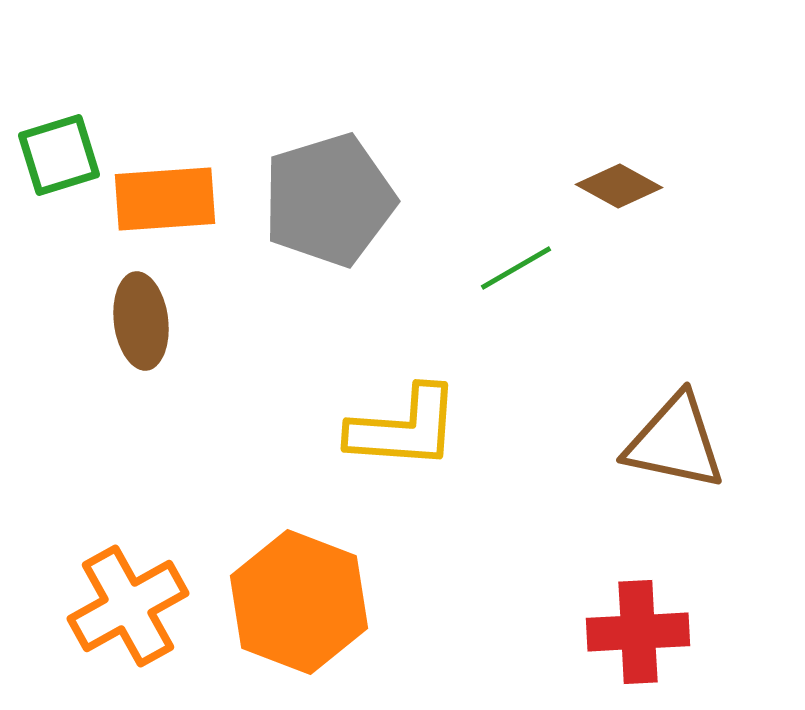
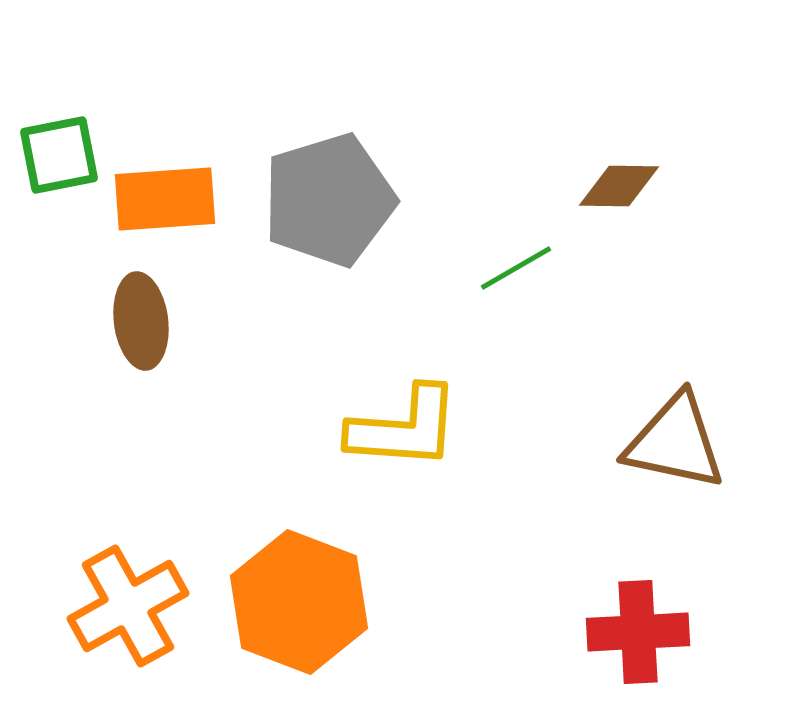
green square: rotated 6 degrees clockwise
brown diamond: rotated 28 degrees counterclockwise
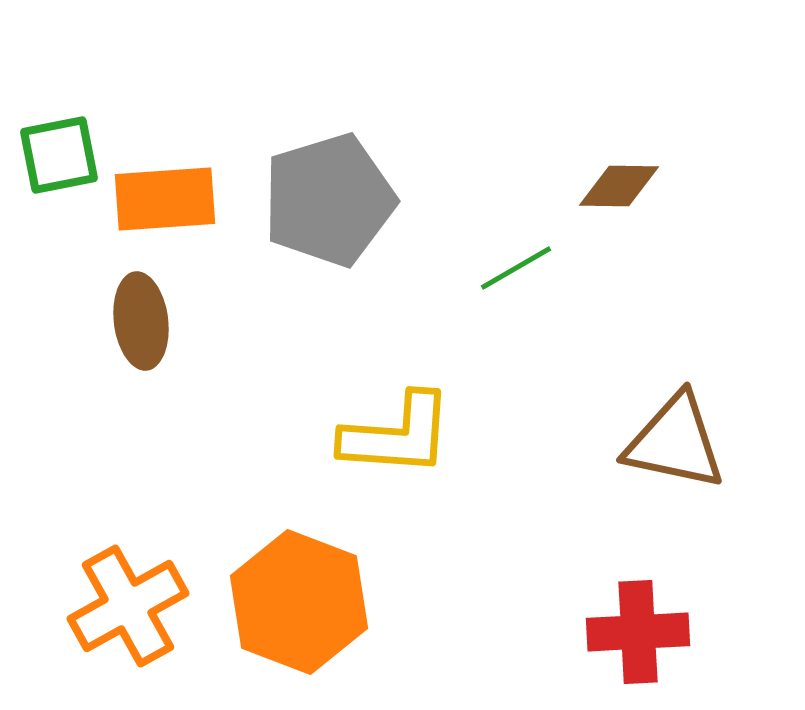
yellow L-shape: moved 7 px left, 7 px down
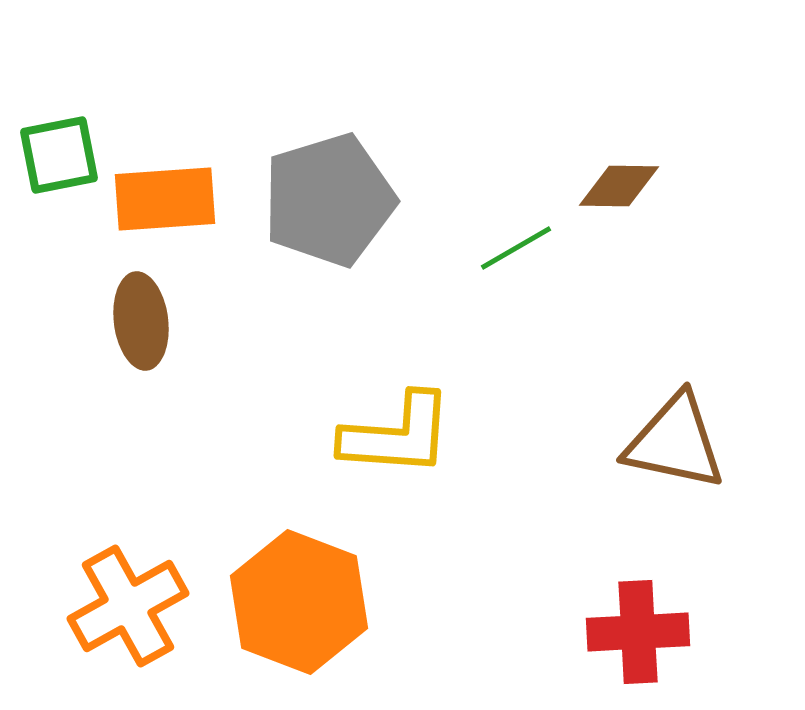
green line: moved 20 px up
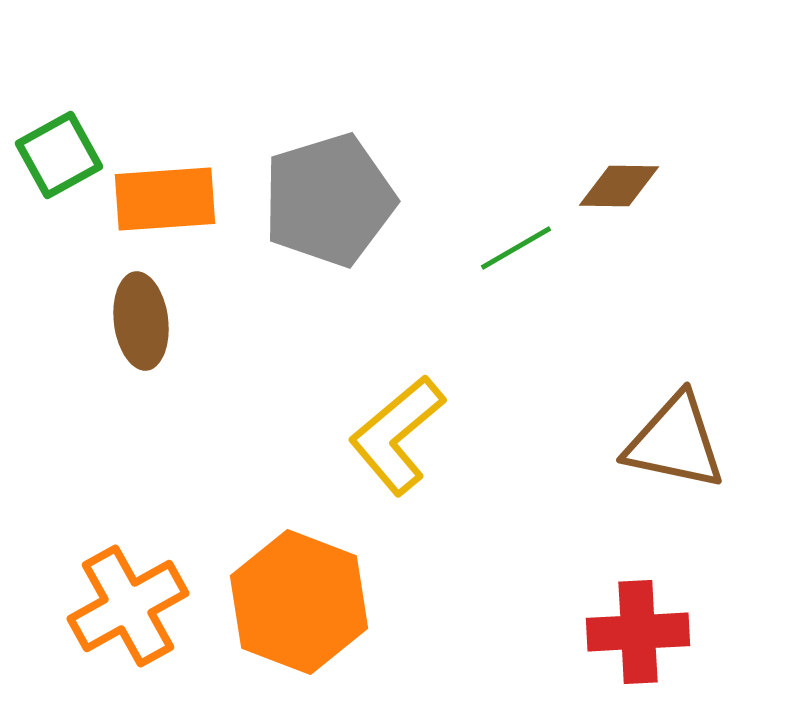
green square: rotated 18 degrees counterclockwise
yellow L-shape: rotated 136 degrees clockwise
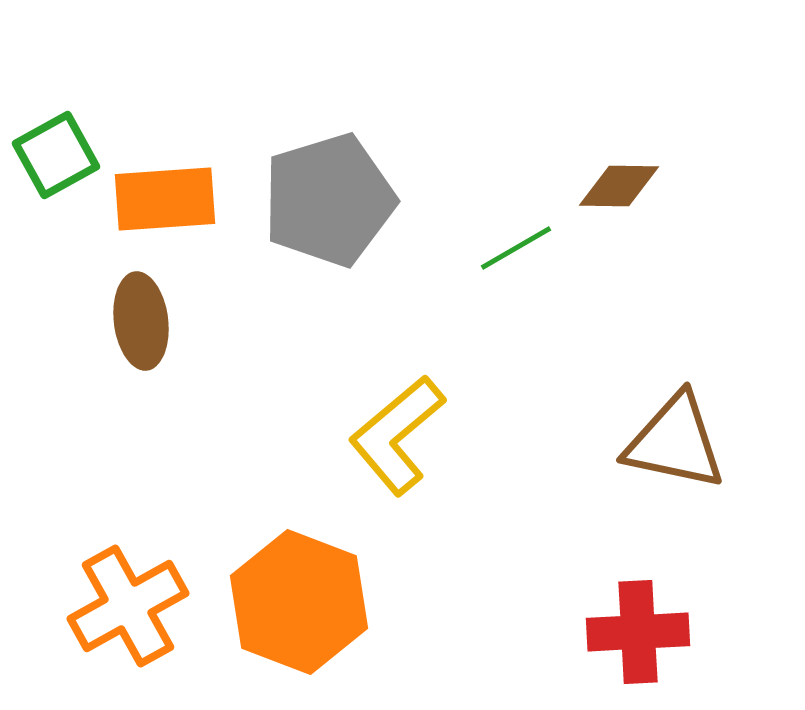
green square: moved 3 px left
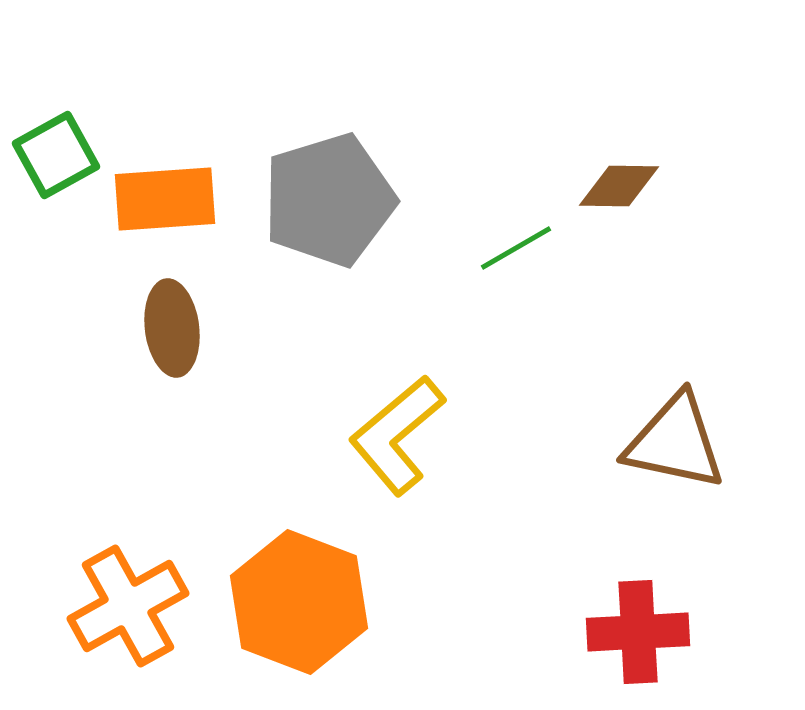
brown ellipse: moved 31 px right, 7 px down
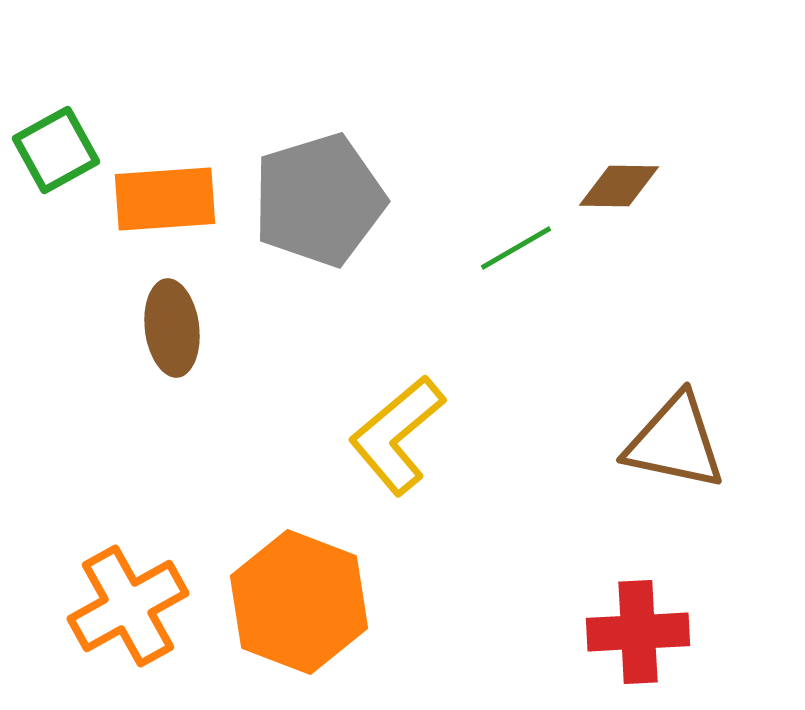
green square: moved 5 px up
gray pentagon: moved 10 px left
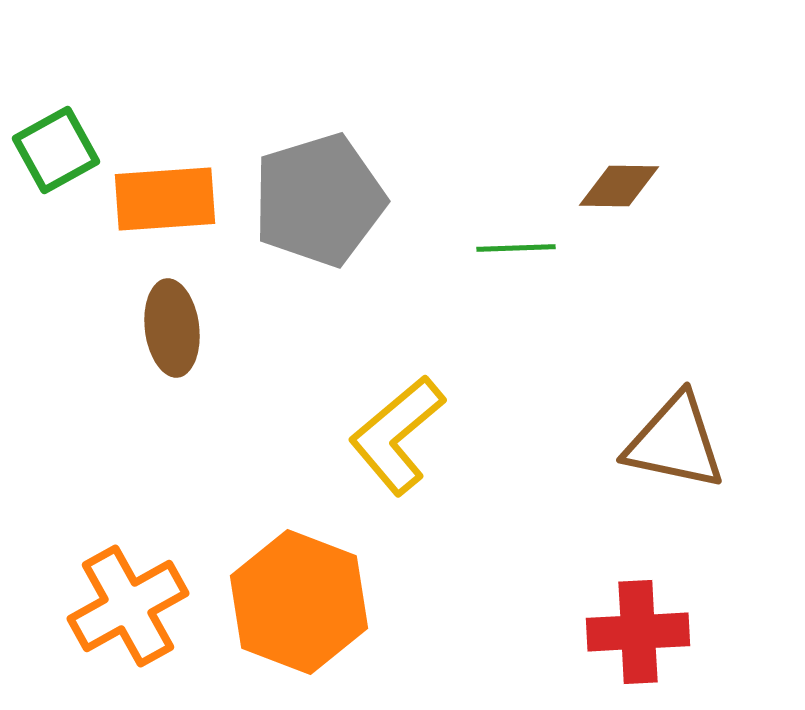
green line: rotated 28 degrees clockwise
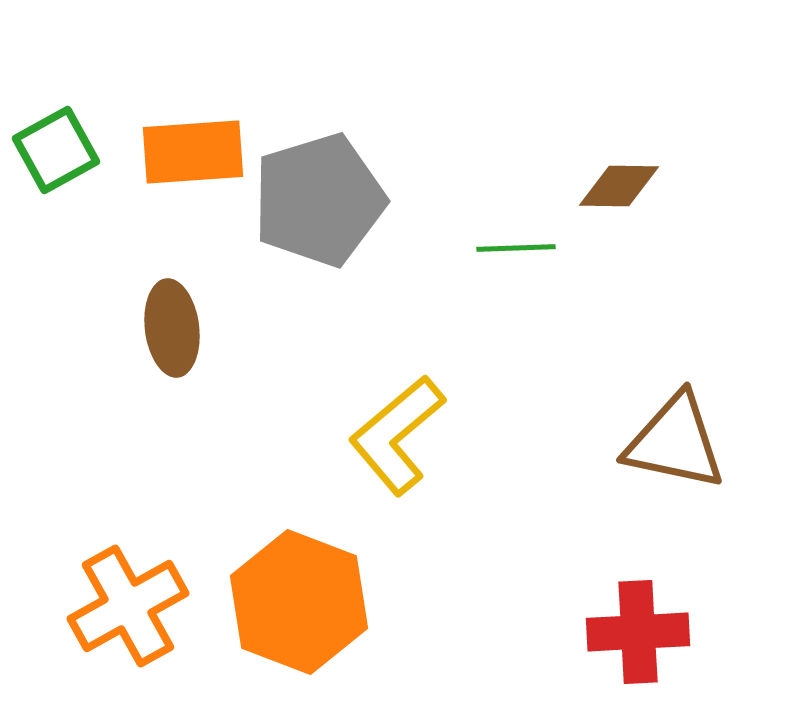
orange rectangle: moved 28 px right, 47 px up
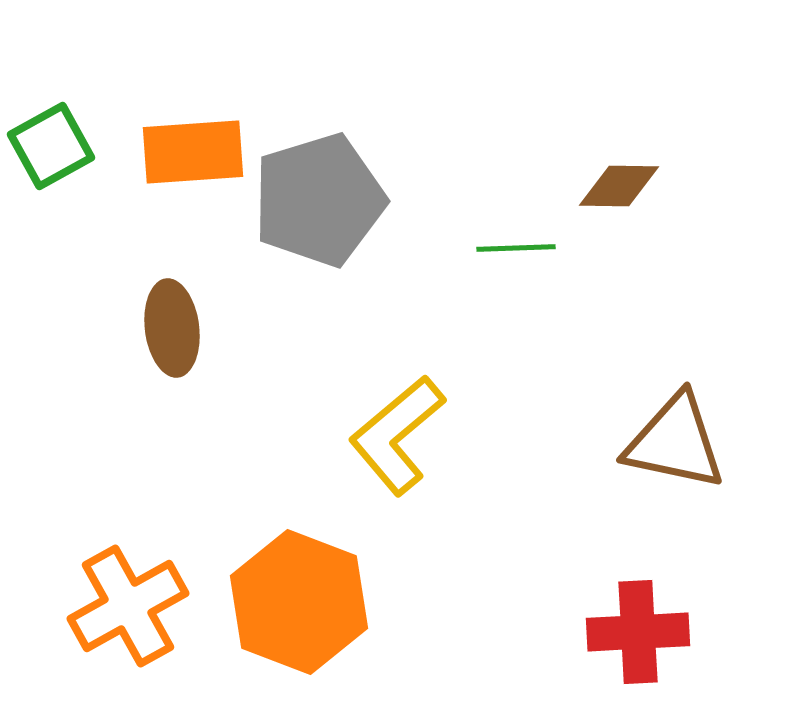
green square: moved 5 px left, 4 px up
